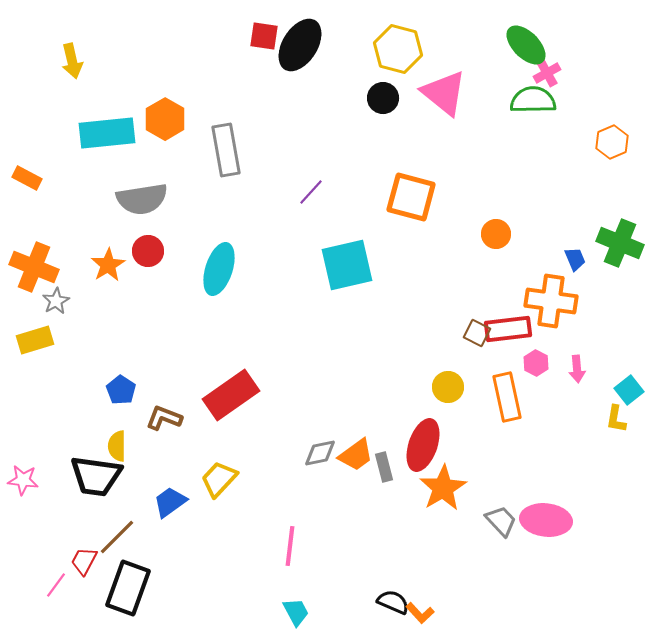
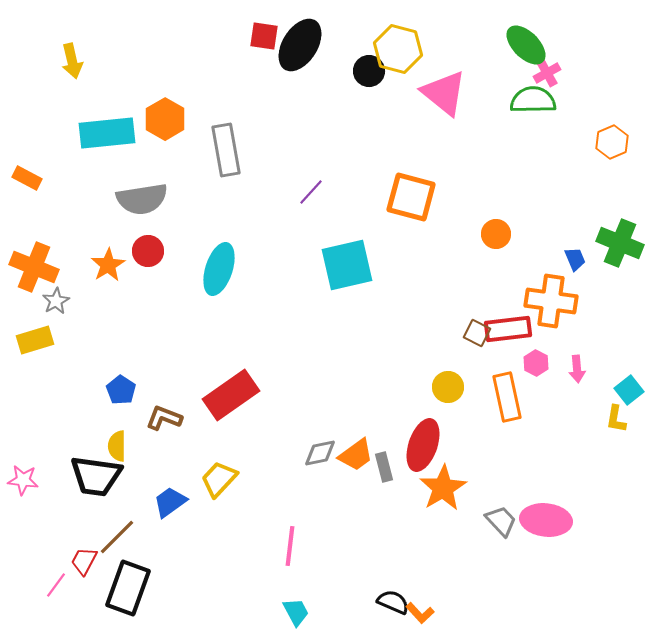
black circle at (383, 98): moved 14 px left, 27 px up
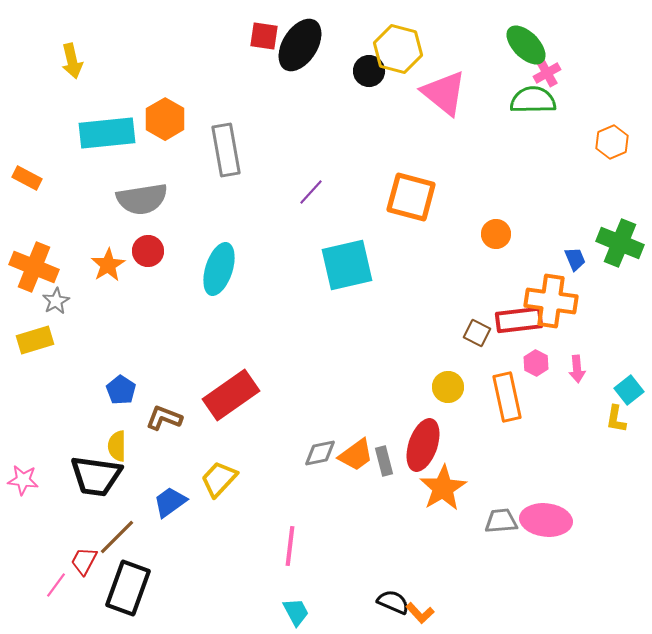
red rectangle at (508, 329): moved 11 px right, 9 px up
gray rectangle at (384, 467): moved 6 px up
gray trapezoid at (501, 521): rotated 52 degrees counterclockwise
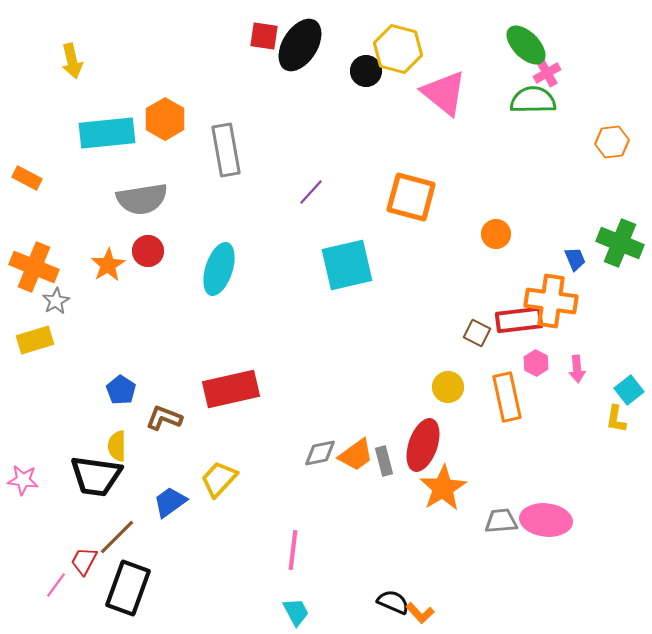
black circle at (369, 71): moved 3 px left
orange hexagon at (612, 142): rotated 16 degrees clockwise
red rectangle at (231, 395): moved 6 px up; rotated 22 degrees clockwise
pink line at (290, 546): moved 3 px right, 4 px down
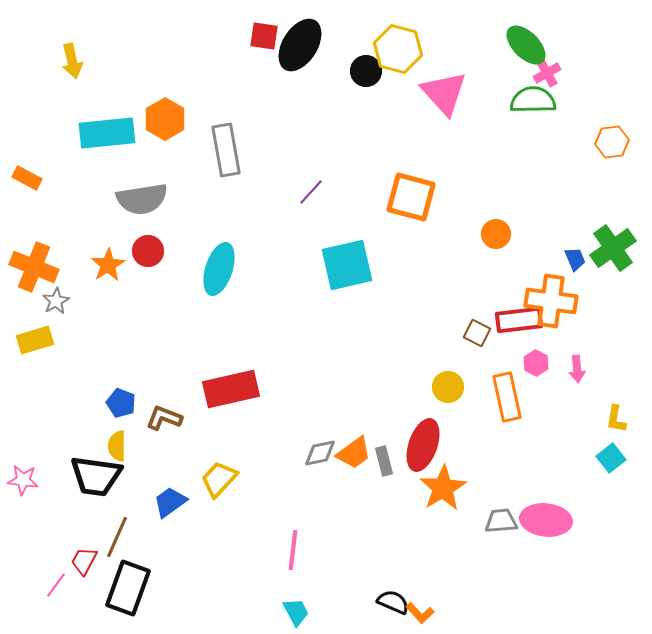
pink triangle at (444, 93): rotated 9 degrees clockwise
green cross at (620, 243): moved 7 px left, 5 px down; rotated 33 degrees clockwise
blue pentagon at (121, 390): moved 13 px down; rotated 12 degrees counterclockwise
cyan square at (629, 390): moved 18 px left, 68 px down
orange trapezoid at (356, 455): moved 2 px left, 2 px up
brown line at (117, 537): rotated 21 degrees counterclockwise
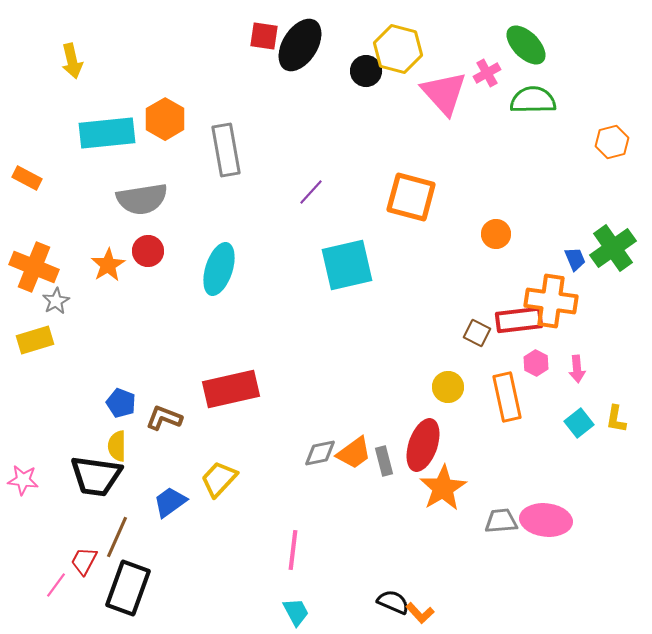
pink cross at (547, 73): moved 60 px left
orange hexagon at (612, 142): rotated 8 degrees counterclockwise
cyan square at (611, 458): moved 32 px left, 35 px up
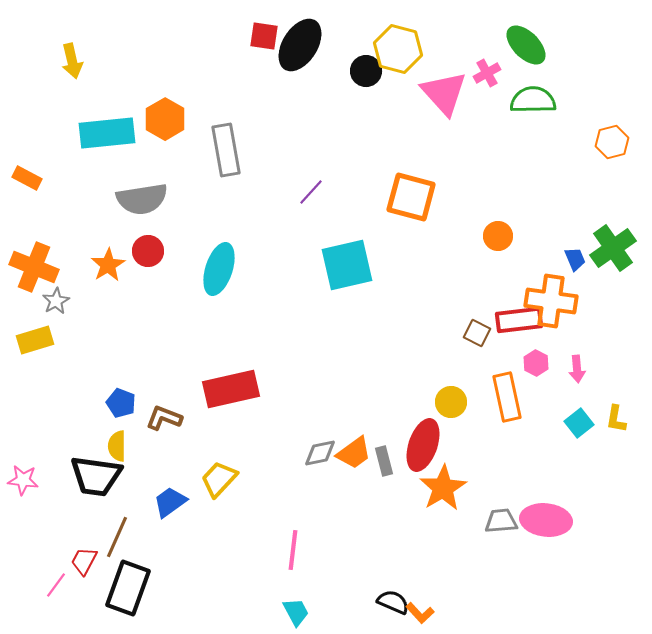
orange circle at (496, 234): moved 2 px right, 2 px down
yellow circle at (448, 387): moved 3 px right, 15 px down
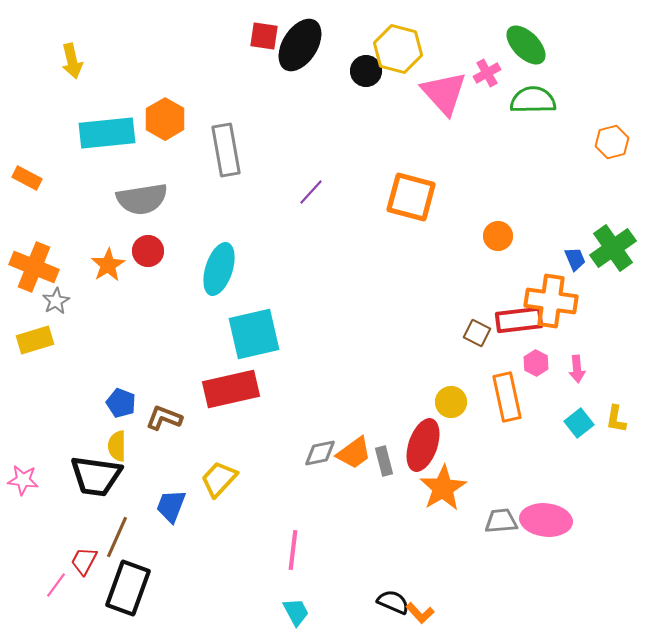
cyan square at (347, 265): moved 93 px left, 69 px down
blue trapezoid at (170, 502): moved 1 px right, 4 px down; rotated 33 degrees counterclockwise
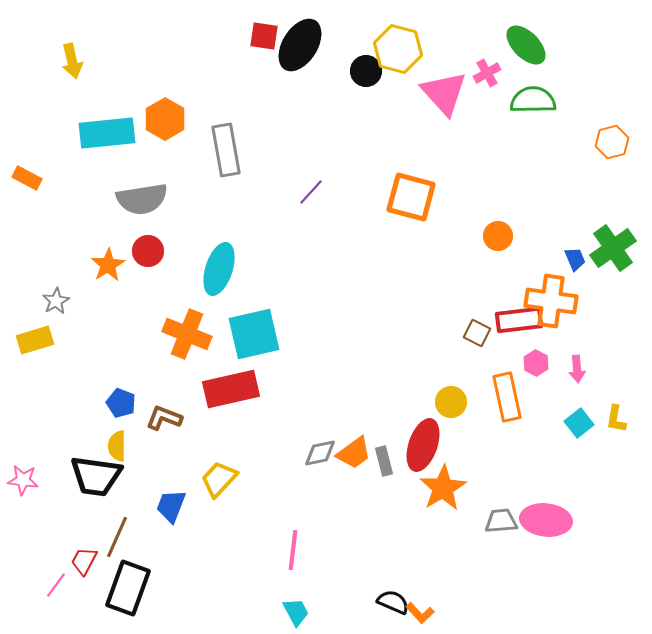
orange cross at (34, 267): moved 153 px right, 67 px down
